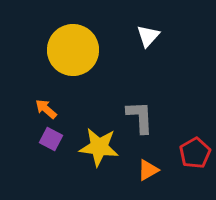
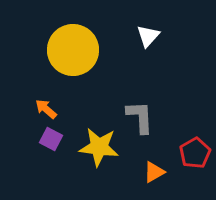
orange triangle: moved 6 px right, 2 px down
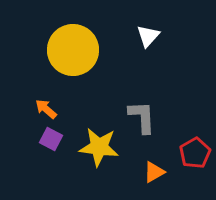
gray L-shape: moved 2 px right
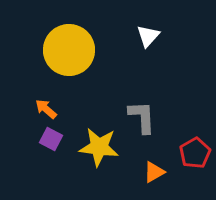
yellow circle: moved 4 px left
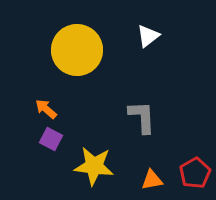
white triangle: rotated 10 degrees clockwise
yellow circle: moved 8 px right
yellow star: moved 5 px left, 19 px down
red pentagon: moved 20 px down
orange triangle: moved 2 px left, 8 px down; rotated 20 degrees clockwise
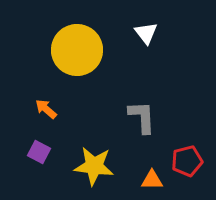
white triangle: moved 2 px left, 3 px up; rotated 30 degrees counterclockwise
purple square: moved 12 px left, 13 px down
red pentagon: moved 8 px left, 12 px up; rotated 16 degrees clockwise
orange triangle: rotated 10 degrees clockwise
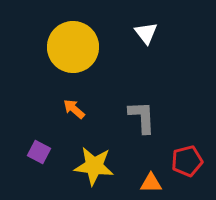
yellow circle: moved 4 px left, 3 px up
orange arrow: moved 28 px right
orange triangle: moved 1 px left, 3 px down
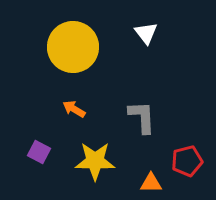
orange arrow: rotated 10 degrees counterclockwise
yellow star: moved 1 px right, 5 px up; rotated 6 degrees counterclockwise
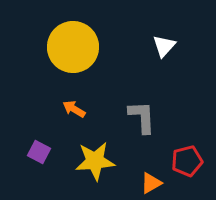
white triangle: moved 18 px right, 13 px down; rotated 20 degrees clockwise
yellow star: rotated 6 degrees counterclockwise
orange triangle: rotated 30 degrees counterclockwise
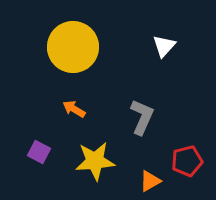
gray L-shape: rotated 27 degrees clockwise
orange triangle: moved 1 px left, 2 px up
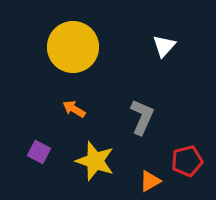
yellow star: rotated 24 degrees clockwise
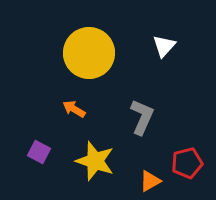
yellow circle: moved 16 px right, 6 px down
red pentagon: moved 2 px down
